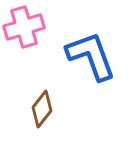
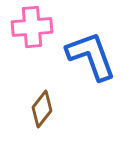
pink cross: moved 8 px right; rotated 12 degrees clockwise
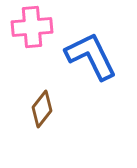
blue L-shape: rotated 6 degrees counterclockwise
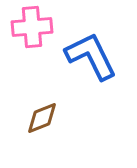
brown diamond: moved 9 px down; rotated 30 degrees clockwise
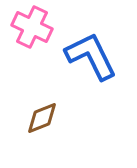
pink cross: rotated 30 degrees clockwise
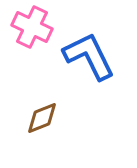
blue L-shape: moved 2 px left
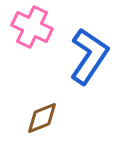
blue L-shape: rotated 60 degrees clockwise
